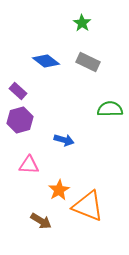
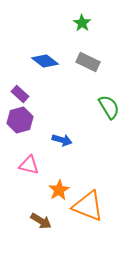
blue diamond: moved 1 px left
purple rectangle: moved 2 px right, 3 px down
green semicircle: moved 1 px left, 2 px up; rotated 60 degrees clockwise
blue arrow: moved 2 px left
pink triangle: rotated 10 degrees clockwise
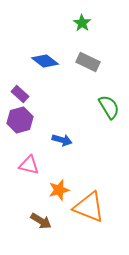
orange star: rotated 15 degrees clockwise
orange triangle: moved 1 px right, 1 px down
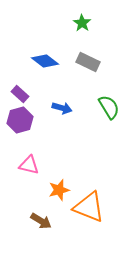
blue arrow: moved 32 px up
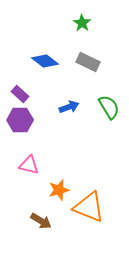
blue arrow: moved 7 px right, 1 px up; rotated 36 degrees counterclockwise
purple hexagon: rotated 15 degrees clockwise
